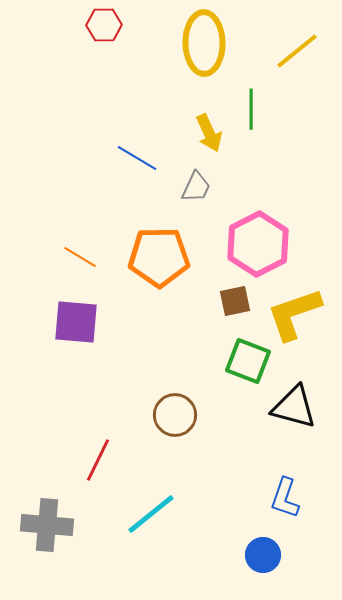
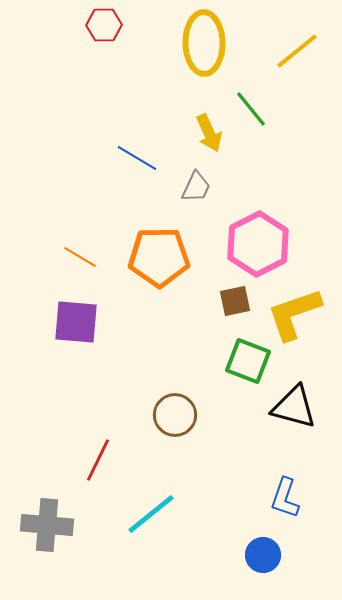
green line: rotated 39 degrees counterclockwise
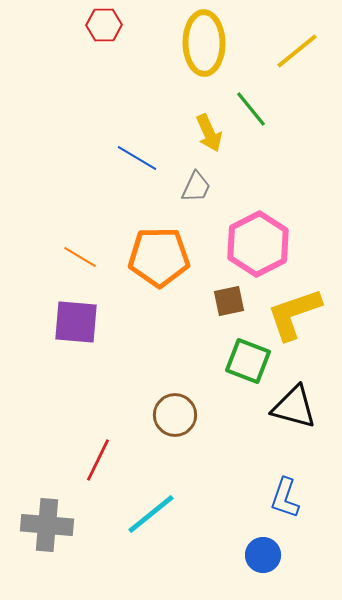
brown square: moved 6 px left
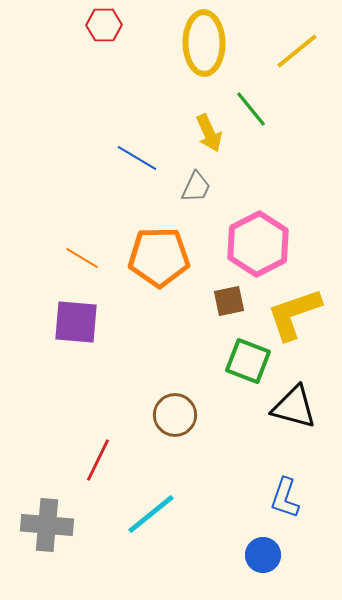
orange line: moved 2 px right, 1 px down
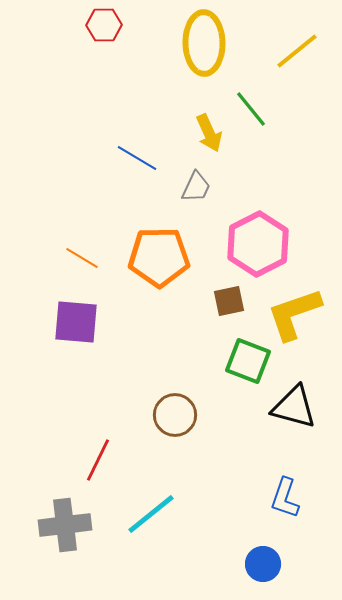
gray cross: moved 18 px right; rotated 12 degrees counterclockwise
blue circle: moved 9 px down
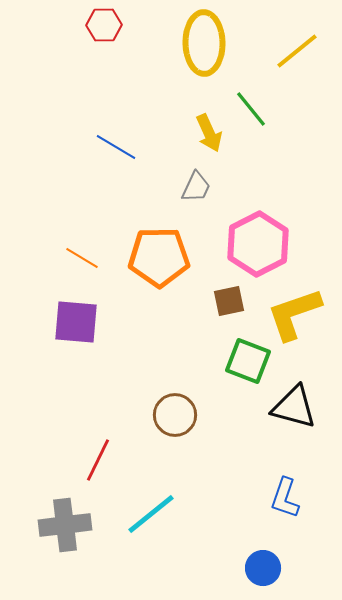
blue line: moved 21 px left, 11 px up
blue circle: moved 4 px down
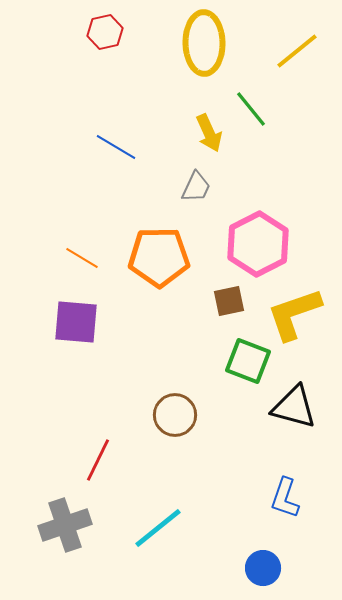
red hexagon: moved 1 px right, 7 px down; rotated 12 degrees counterclockwise
cyan line: moved 7 px right, 14 px down
gray cross: rotated 12 degrees counterclockwise
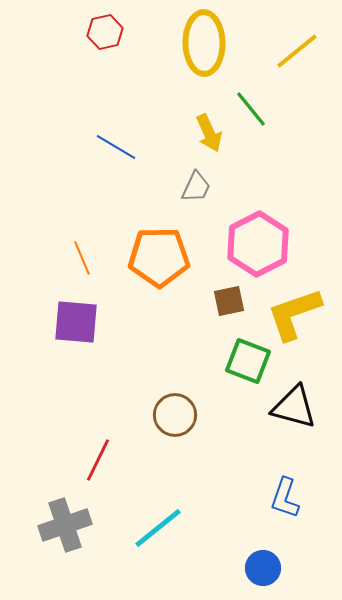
orange line: rotated 36 degrees clockwise
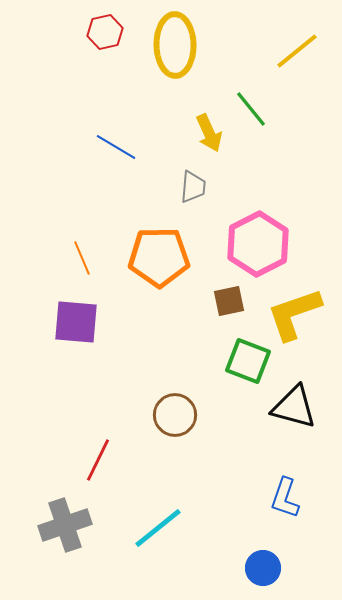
yellow ellipse: moved 29 px left, 2 px down
gray trapezoid: moved 3 px left; rotated 20 degrees counterclockwise
